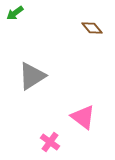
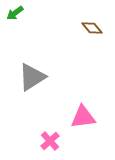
gray triangle: moved 1 px down
pink triangle: rotated 44 degrees counterclockwise
pink cross: moved 1 px up; rotated 12 degrees clockwise
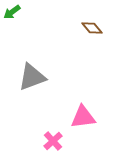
green arrow: moved 3 px left, 1 px up
gray triangle: rotated 12 degrees clockwise
pink cross: moved 3 px right
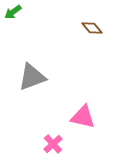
green arrow: moved 1 px right
pink triangle: rotated 20 degrees clockwise
pink cross: moved 3 px down
